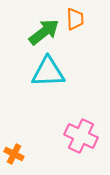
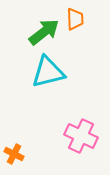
cyan triangle: rotated 12 degrees counterclockwise
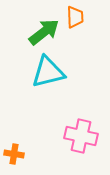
orange trapezoid: moved 2 px up
pink cross: rotated 12 degrees counterclockwise
orange cross: rotated 18 degrees counterclockwise
